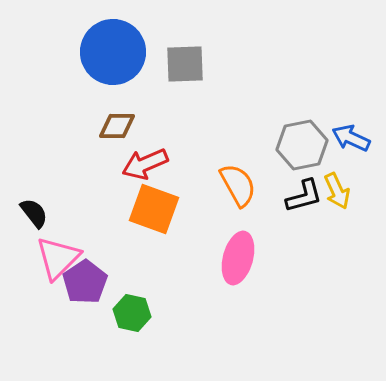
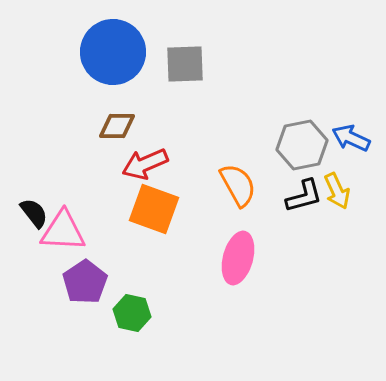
pink triangle: moved 5 px right, 27 px up; rotated 48 degrees clockwise
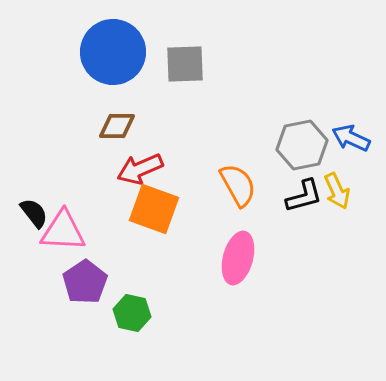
red arrow: moved 5 px left, 5 px down
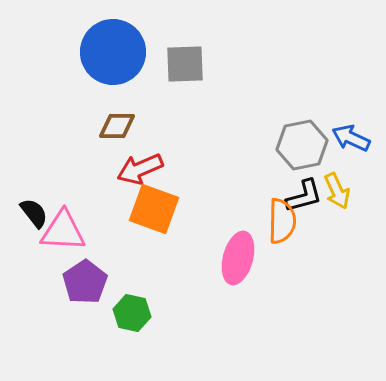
orange semicircle: moved 44 px right, 36 px down; rotated 30 degrees clockwise
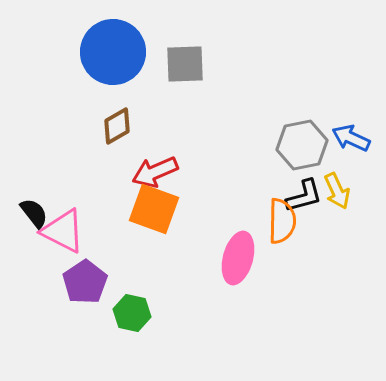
brown diamond: rotated 30 degrees counterclockwise
red arrow: moved 15 px right, 3 px down
pink triangle: rotated 24 degrees clockwise
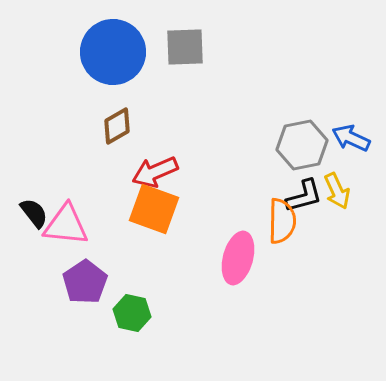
gray square: moved 17 px up
pink triangle: moved 3 px right, 6 px up; rotated 21 degrees counterclockwise
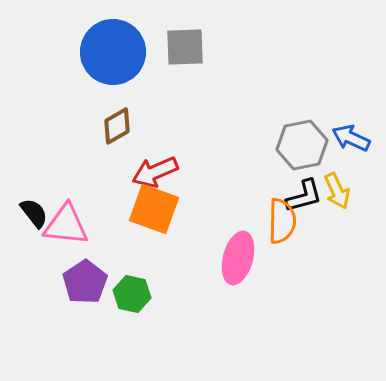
green hexagon: moved 19 px up
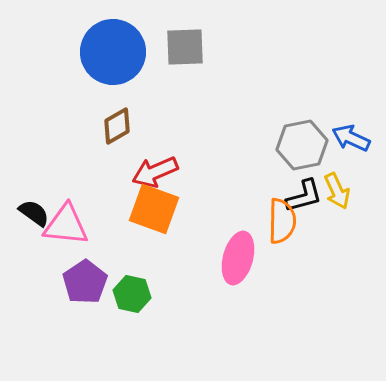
black semicircle: rotated 16 degrees counterclockwise
